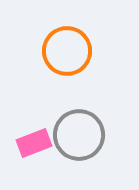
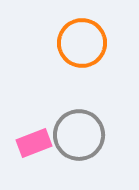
orange circle: moved 15 px right, 8 px up
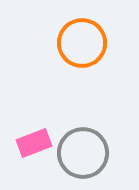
gray circle: moved 4 px right, 18 px down
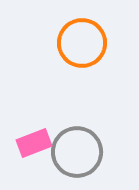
gray circle: moved 6 px left, 1 px up
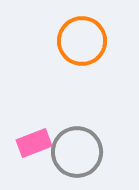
orange circle: moved 2 px up
